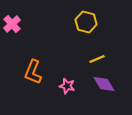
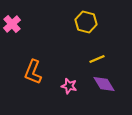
pink star: moved 2 px right
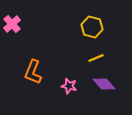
yellow hexagon: moved 6 px right, 5 px down
yellow line: moved 1 px left, 1 px up
purple diamond: rotated 10 degrees counterclockwise
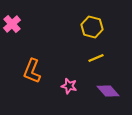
orange L-shape: moved 1 px left, 1 px up
purple diamond: moved 4 px right, 7 px down
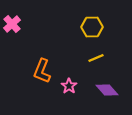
yellow hexagon: rotated 15 degrees counterclockwise
orange L-shape: moved 10 px right
pink star: rotated 21 degrees clockwise
purple diamond: moved 1 px left, 1 px up
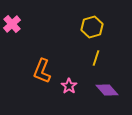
yellow hexagon: rotated 15 degrees counterclockwise
yellow line: rotated 49 degrees counterclockwise
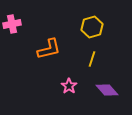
pink cross: rotated 30 degrees clockwise
yellow line: moved 4 px left, 1 px down
orange L-shape: moved 7 px right, 22 px up; rotated 125 degrees counterclockwise
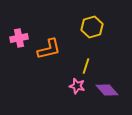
pink cross: moved 7 px right, 14 px down
yellow line: moved 6 px left, 7 px down
pink star: moved 8 px right; rotated 21 degrees counterclockwise
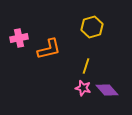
pink star: moved 6 px right, 2 px down
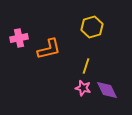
purple diamond: rotated 15 degrees clockwise
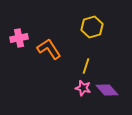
orange L-shape: rotated 110 degrees counterclockwise
purple diamond: rotated 15 degrees counterclockwise
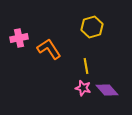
yellow line: rotated 28 degrees counterclockwise
